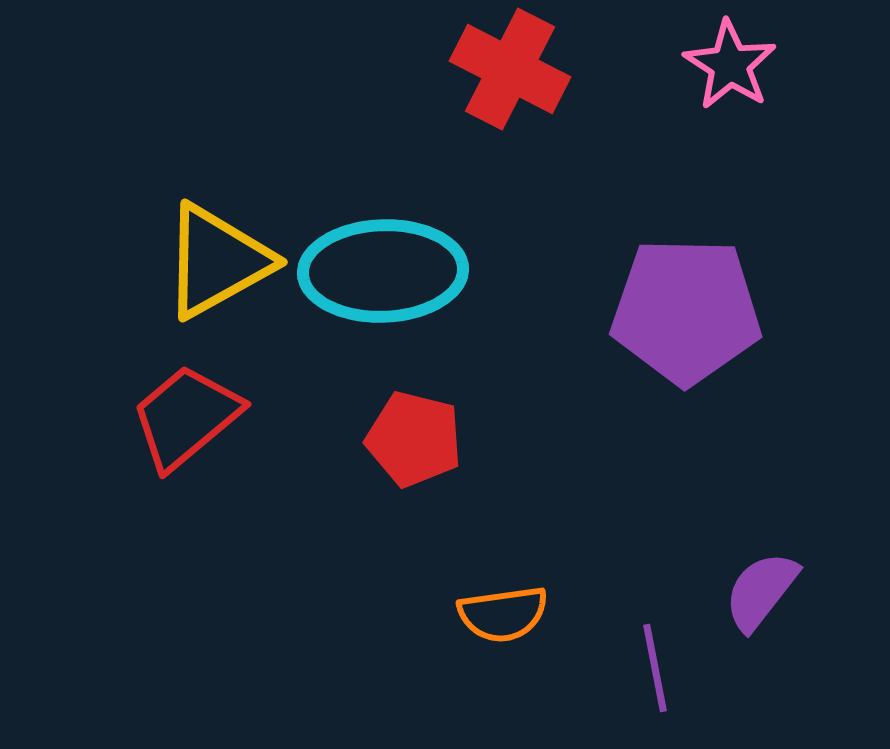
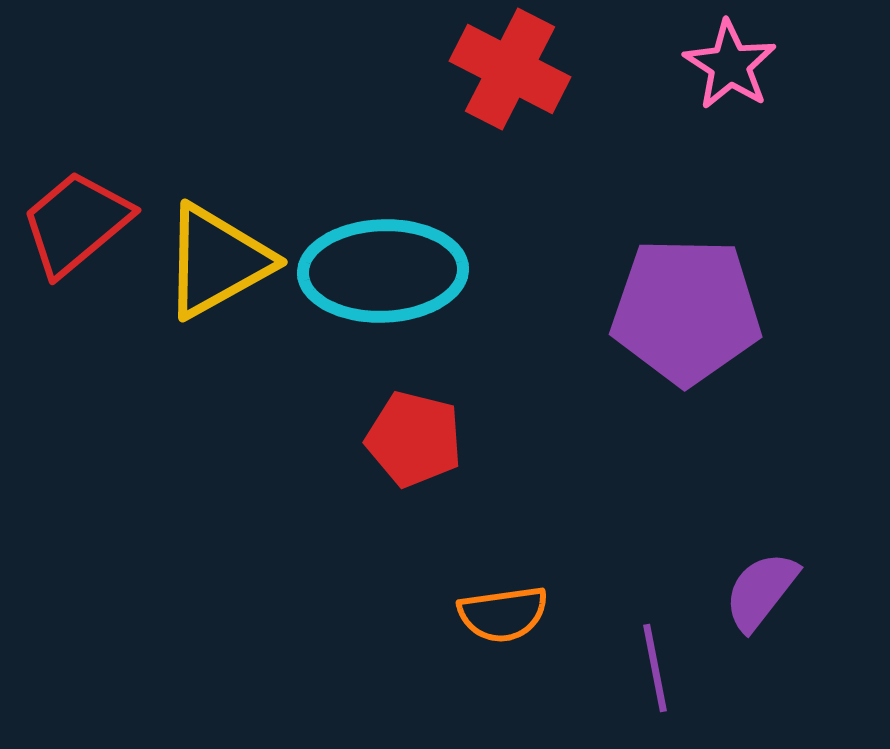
red trapezoid: moved 110 px left, 194 px up
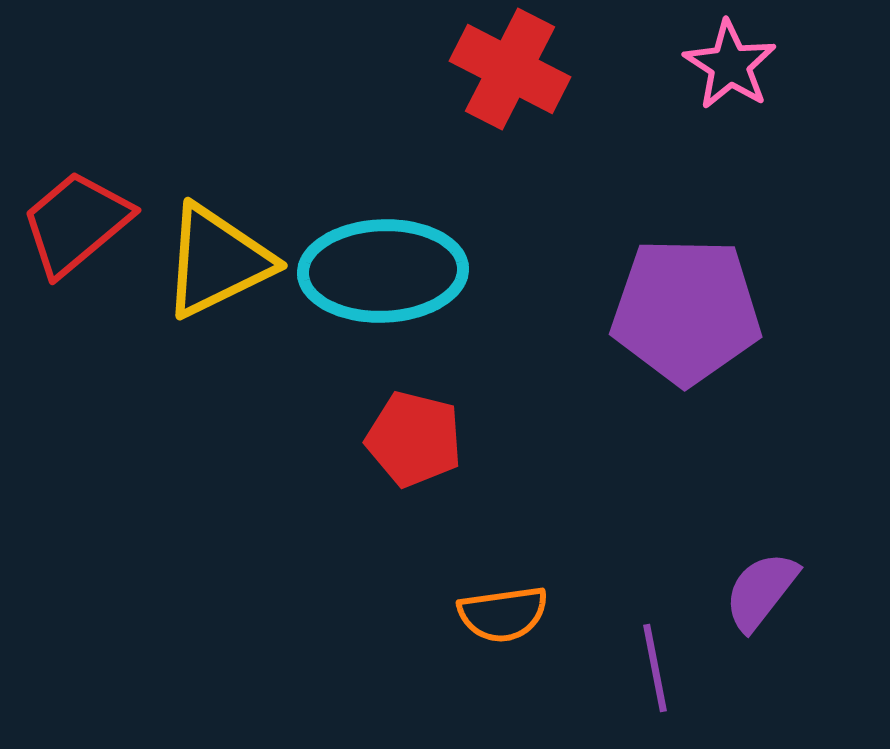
yellow triangle: rotated 3 degrees clockwise
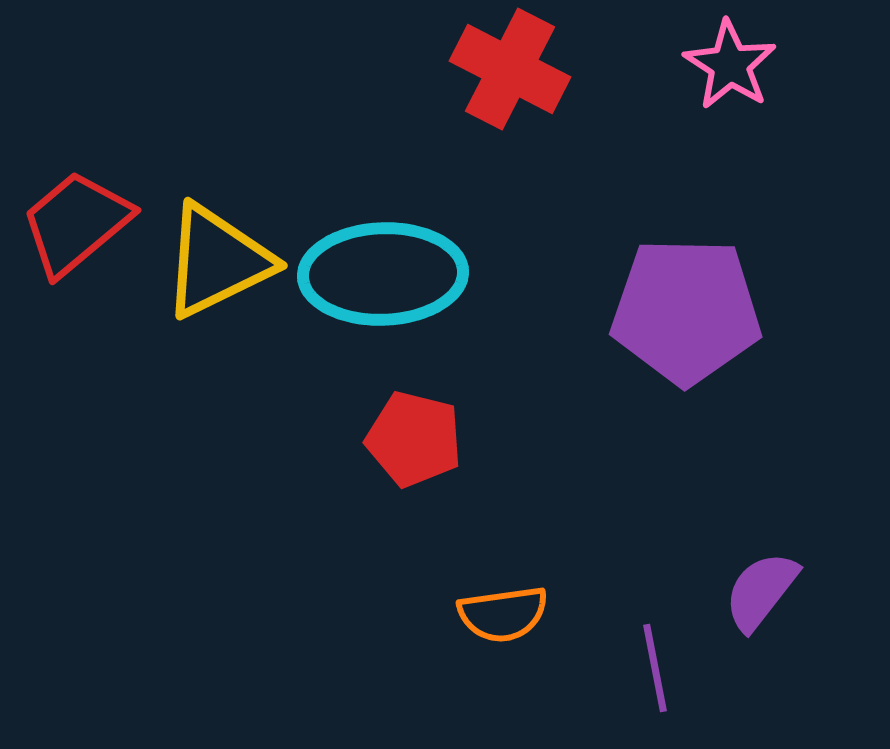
cyan ellipse: moved 3 px down
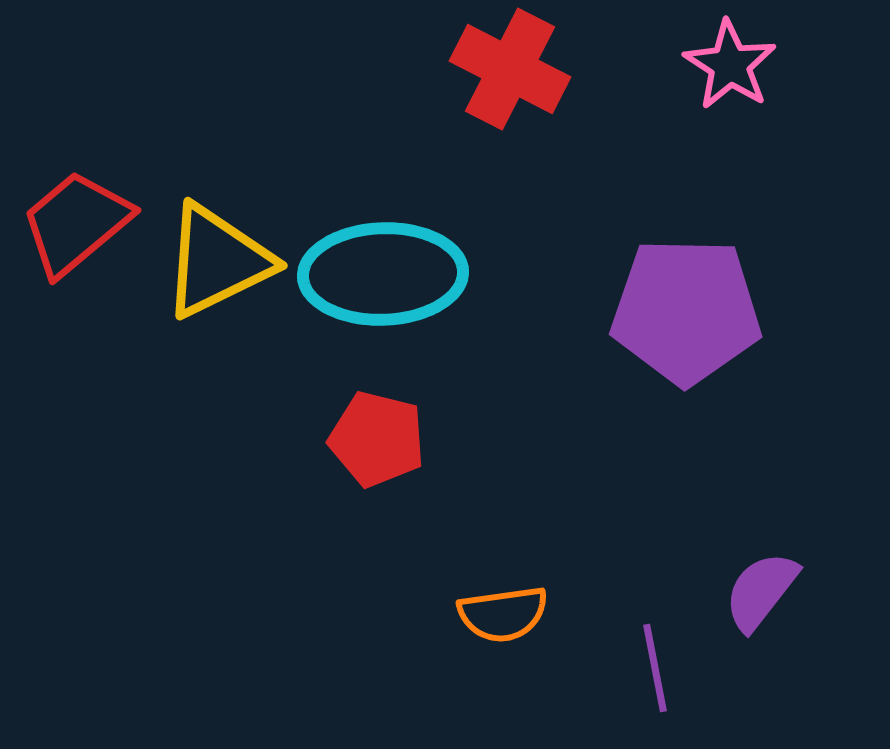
red pentagon: moved 37 px left
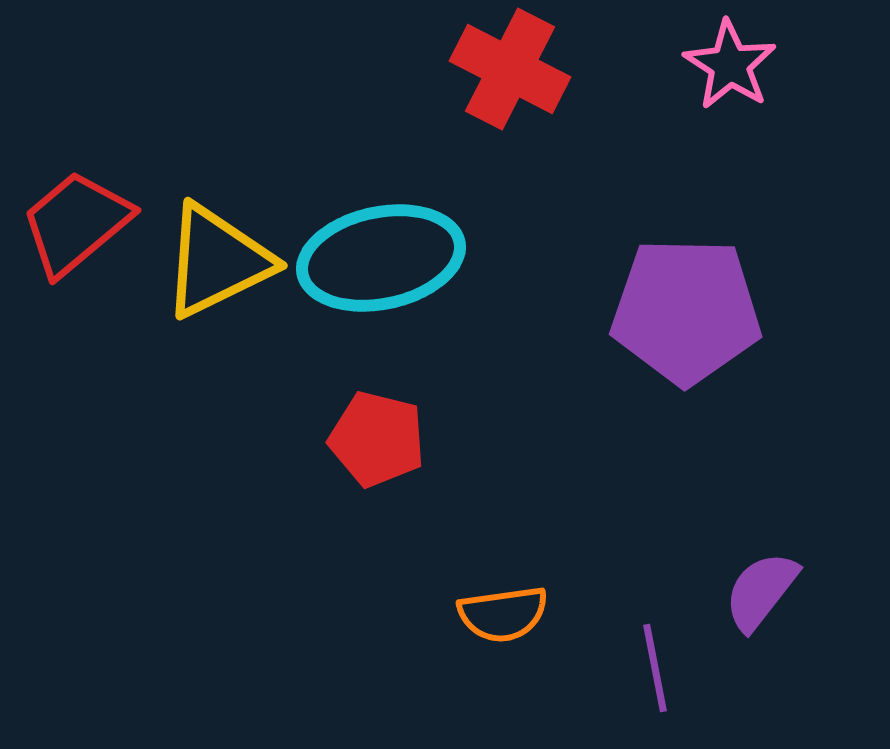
cyan ellipse: moved 2 px left, 16 px up; rotated 10 degrees counterclockwise
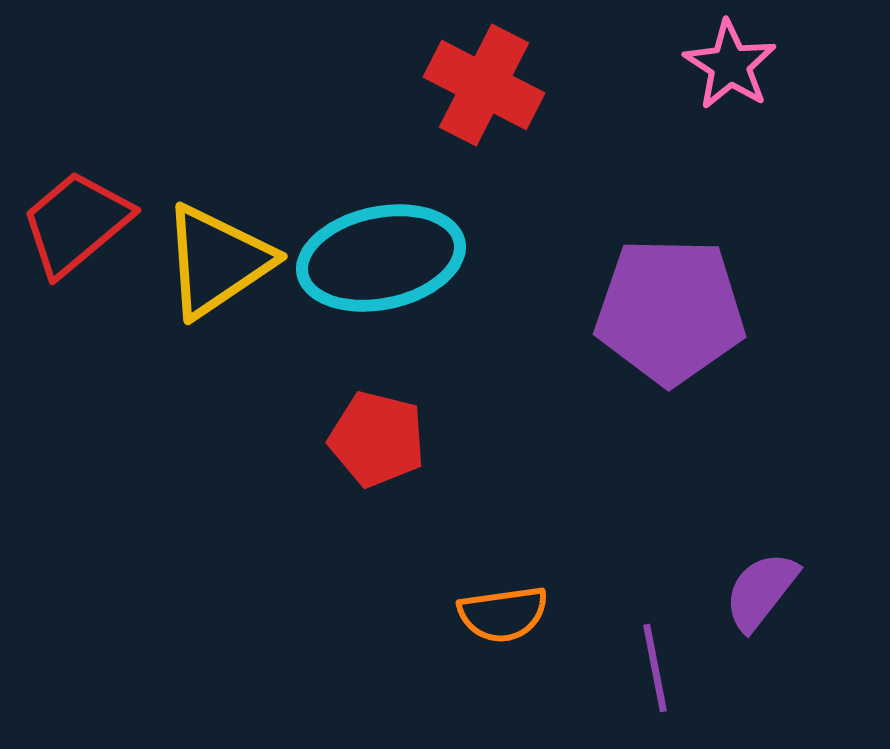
red cross: moved 26 px left, 16 px down
yellow triangle: rotated 8 degrees counterclockwise
purple pentagon: moved 16 px left
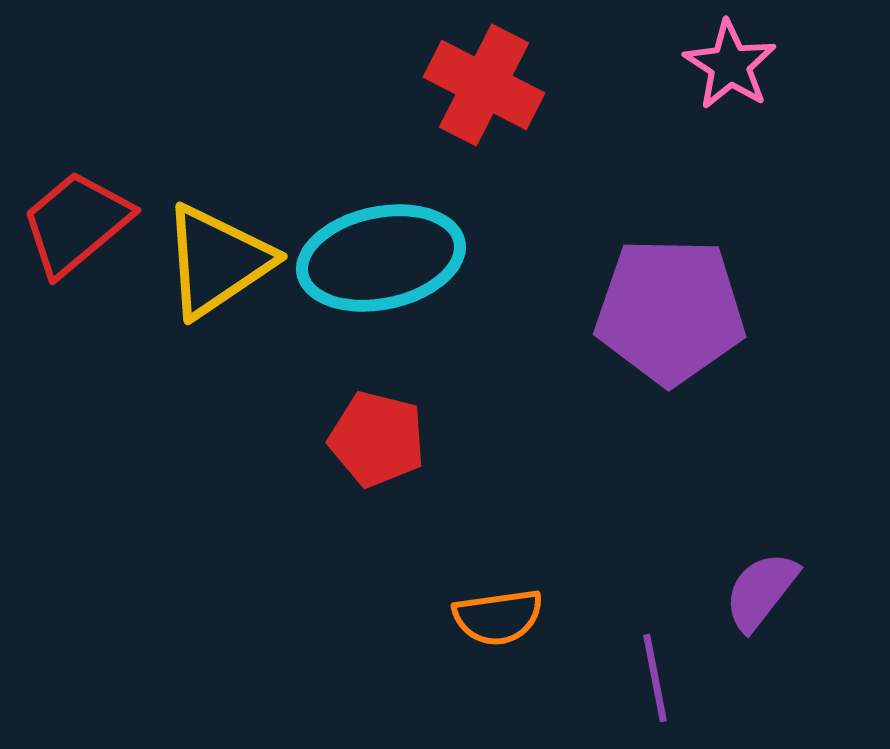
orange semicircle: moved 5 px left, 3 px down
purple line: moved 10 px down
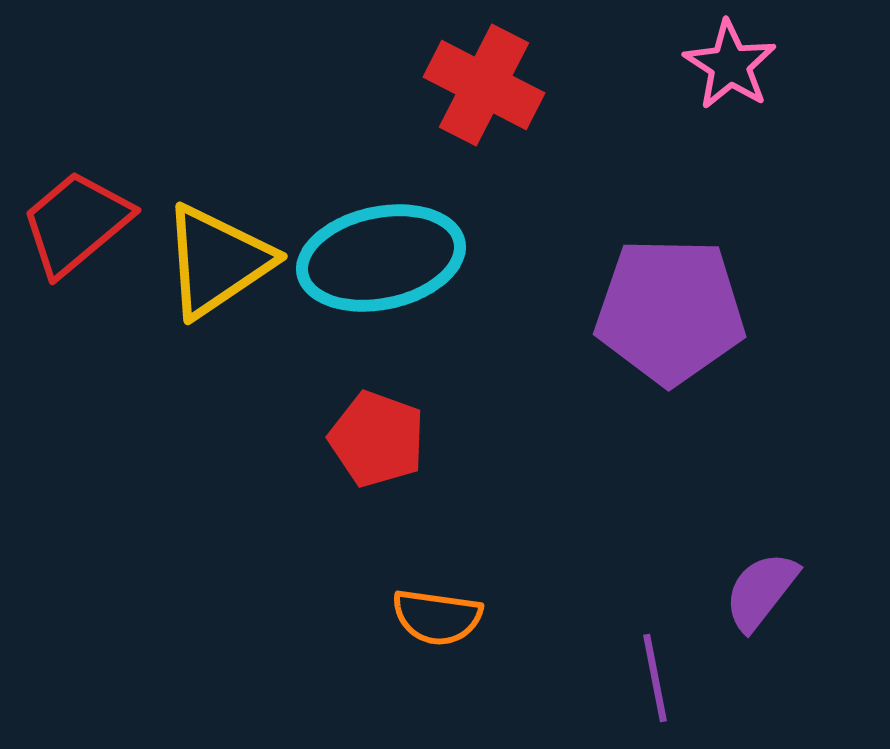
red pentagon: rotated 6 degrees clockwise
orange semicircle: moved 61 px left; rotated 16 degrees clockwise
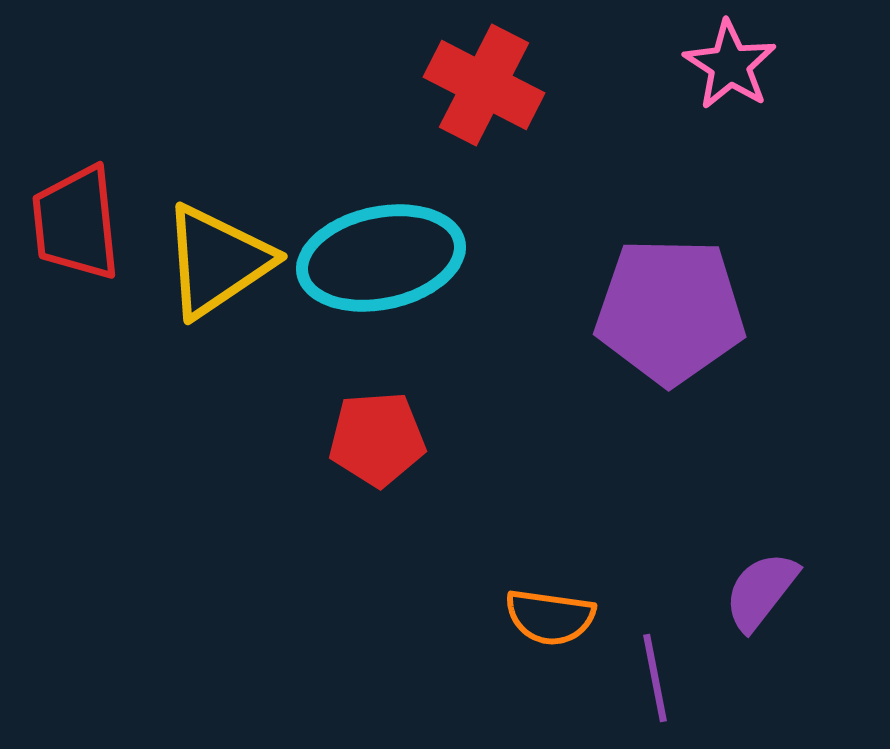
red trapezoid: rotated 56 degrees counterclockwise
red pentagon: rotated 24 degrees counterclockwise
orange semicircle: moved 113 px right
